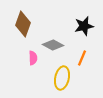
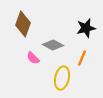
black star: moved 2 px right, 2 px down
pink semicircle: rotated 136 degrees clockwise
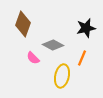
yellow ellipse: moved 2 px up
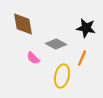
brown diamond: rotated 30 degrees counterclockwise
black star: rotated 24 degrees clockwise
gray diamond: moved 3 px right, 1 px up
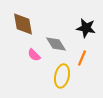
gray diamond: rotated 30 degrees clockwise
pink semicircle: moved 1 px right, 3 px up
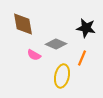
gray diamond: rotated 35 degrees counterclockwise
pink semicircle: rotated 16 degrees counterclockwise
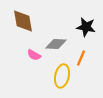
brown diamond: moved 3 px up
black star: moved 1 px up
gray diamond: rotated 20 degrees counterclockwise
orange line: moved 1 px left
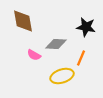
yellow ellipse: rotated 60 degrees clockwise
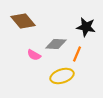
brown diamond: rotated 30 degrees counterclockwise
orange line: moved 4 px left, 4 px up
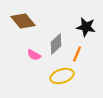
gray diamond: rotated 45 degrees counterclockwise
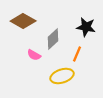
brown diamond: rotated 20 degrees counterclockwise
gray diamond: moved 3 px left, 5 px up
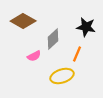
pink semicircle: moved 1 px down; rotated 56 degrees counterclockwise
